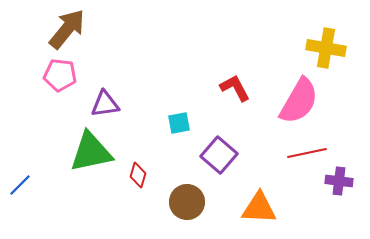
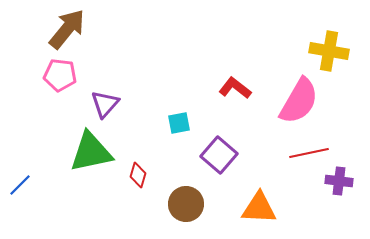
yellow cross: moved 3 px right, 3 px down
red L-shape: rotated 24 degrees counterclockwise
purple triangle: rotated 40 degrees counterclockwise
red line: moved 2 px right
brown circle: moved 1 px left, 2 px down
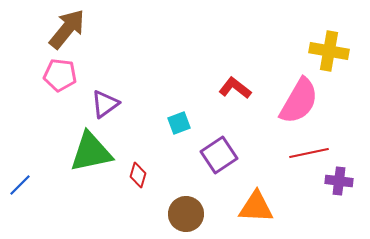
purple triangle: rotated 12 degrees clockwise
cyan square: rotated 10 degrees counterclockwise
purple square: rotated 15 degrees clockwise
brown circle: moved 10 px down
orange triangle: moved 3 px left, 1 px up
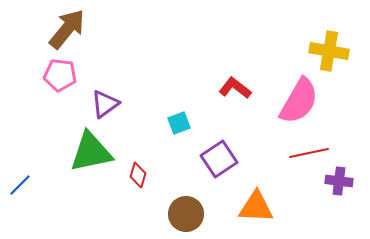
purple square: moved 4 px down
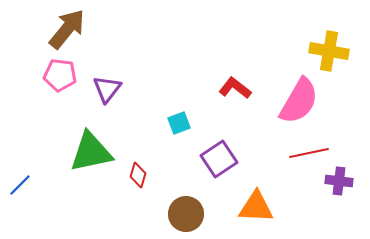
purple triangle: moved 2 px right, 15 px up; rotated 16 degrees counterclockwise
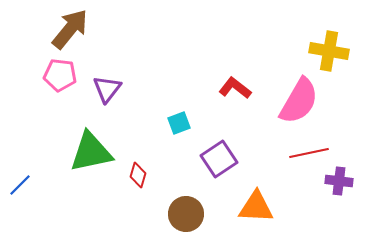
brown arrow: moved 3 px right
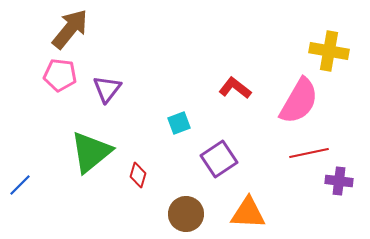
green triangle: rotated 27 degrees counterclockwise
orange triangle: moved 8 px left, 6 px down
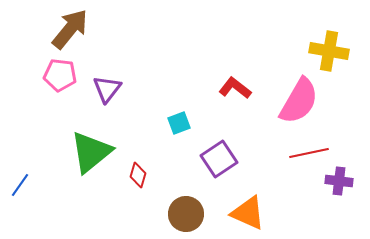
blue line: rotated 10 degrees counterclockwise
orange triangle: rotated 21 degrees clockwise
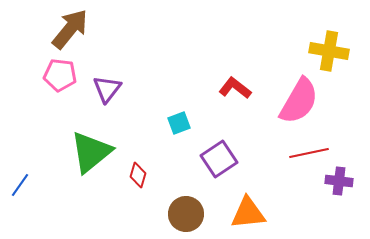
orange triangle: rotated 30 degrees counterclockwise
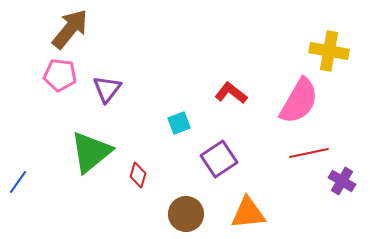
red L-shape: moved 4 px left, 5 px down
purple cross: moved 3 px right; rotated 24 degrees clockwise
blue line: moved 2 px left, 3 px up
